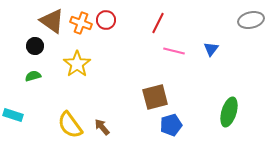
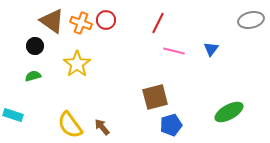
green ellipse: rotated 44 degrees clockwise
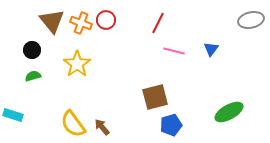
brown triangle: rotated 16 degrees clockwise
black circle: moved 3 px left, 4 px down
yellow semicircle: moved 3 px right, 1 px up
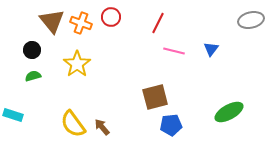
red circle: moved 5 px right, 3 px up
blue pentagon: rotated 10 degrees clockwise
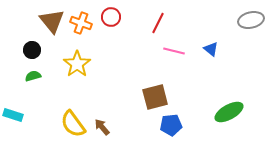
blue triangle: rotated 28 degrees counterclockwise
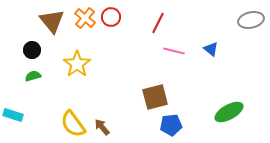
orange cross: moved 4 px right, 5 px up; rotated 20 degrees clockwise
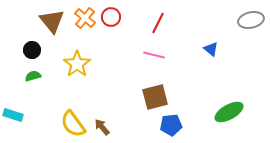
pink line: moved 20 px left, 4 px down
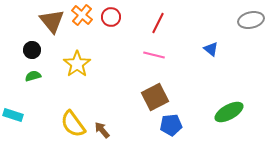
orange cross: moved 3 px left, 3 px up
brown square: rotated 12 degrees counterclockwise
brown arrow: moved 3 px down
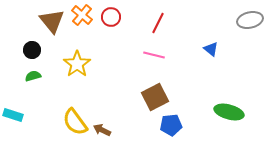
gray ellipse: moved 1 px left
green ellipse: rotated 44 degrees clockwise
yellow semicircle: moved 2 px right, 2 px up
brown arrow: rotated 24 degrees counterclockwise
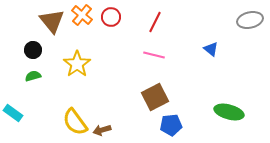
red line: moved 3 px left, 1 px up
black circle: moved 1 px right
cyan rectangle: moved 2 px up; rotated 18 degrees clockwise
brown arrow: rotated 42 degrees counterclockwise
